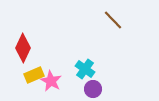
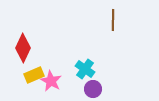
brown line: rotated 45 degrees clockwise
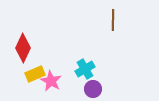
cyan cross: rotated 24 degrees clockwise
yellow rectangle: moved 1 px right, 1 px up
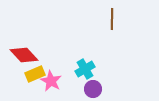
brown line: moved 1 px left, 1 px up
red diamond: moved 1 px right, 7 px down; rotated 68 degrees counterclockwise
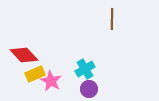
purple circle: moved 4 px left
